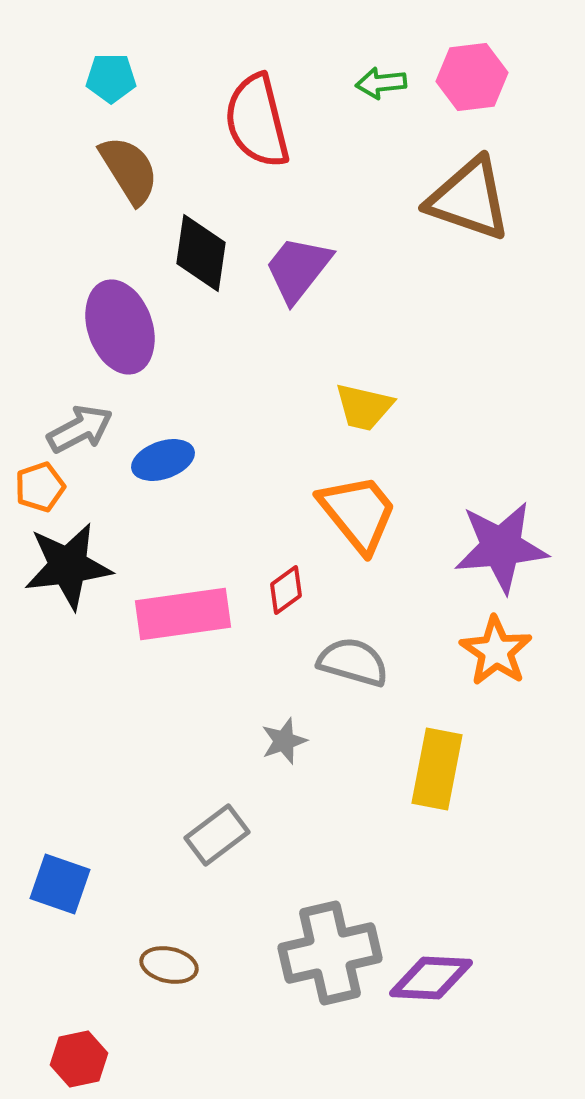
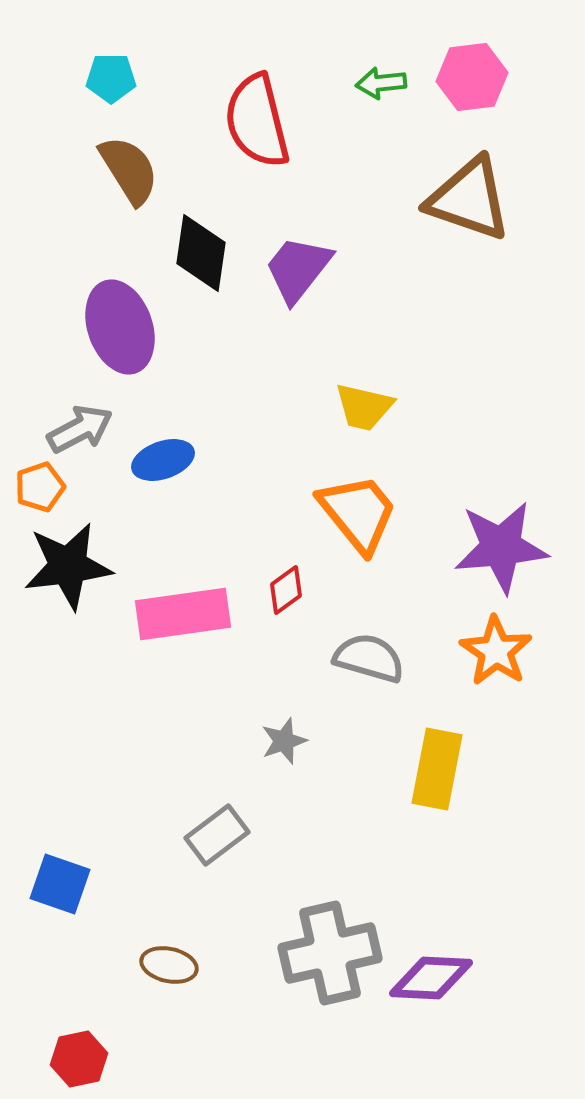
gray semicircle: moved 16 px right, 4 px up
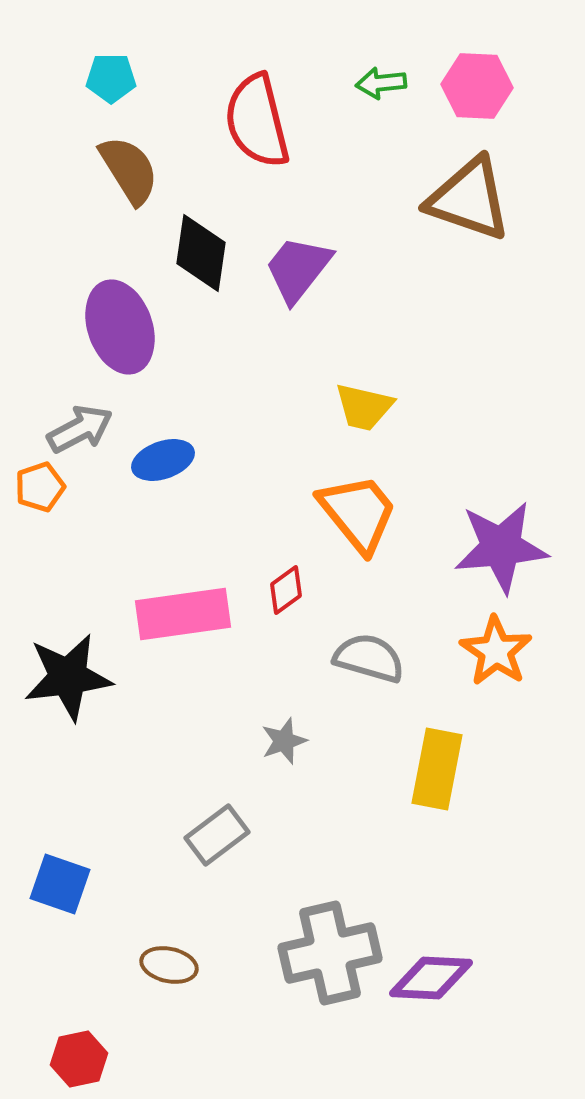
pink hexagon: moved 5 px right, 9 px down; rotated 10 degrees clockwise
black star: moved 111 px down
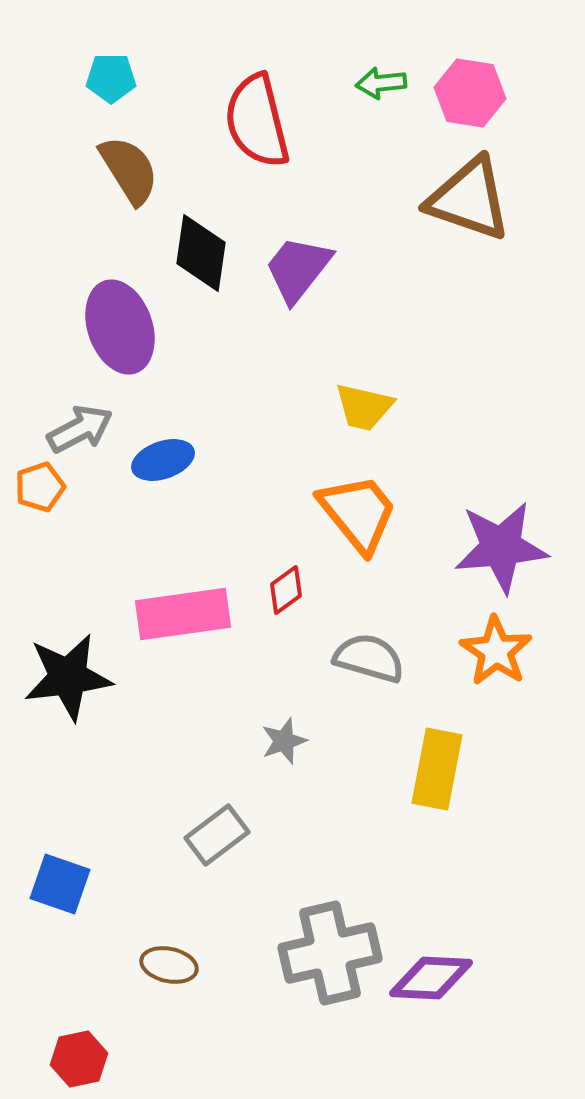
pink hexagon: moved 7 px left, 7 px down; rotated 6 degrees clockwise
